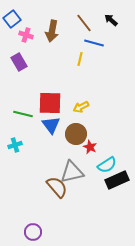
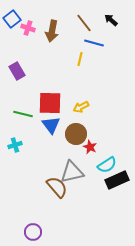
pink cross: moved 2 px right, 7 px up
purple rectangle: moved 2 px left, 9 px down
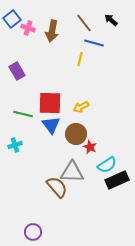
gray triangle: rotated 15 degrees clockwise
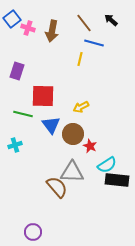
purple rectangle: rotated 48 degrees clockwise
red square: moved 7 px left, 7 px up
brown circle: moved 3 px left
red star: moved 1 px up
black rectangle: rotated 30 degrees clockwise
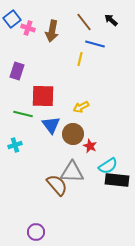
brown line: moved 1 px up
blue line: moved 1 px right, 1 px down
cyan semicircle: moved 1 px right, 1 px down
brown semicircle: moved 2 px up
purple circle: moved 3 px right
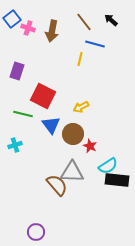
red square: rotated 25 degrees clockwise
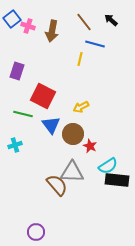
pink cross: moved 2 px up
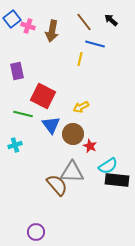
purple rectangle: rotated 30 degrees counterclockwise
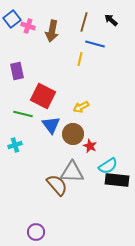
brown line: rotated 54 degrees clockwise
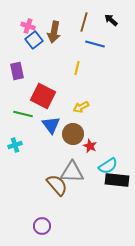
blue square: moved 22 px right, 21 px down
brown arrow: moved 2 px right, 1 px down
yellow line: moved 3 px left, 9 px down
purple circle: moved 6 px right, 6 px up
